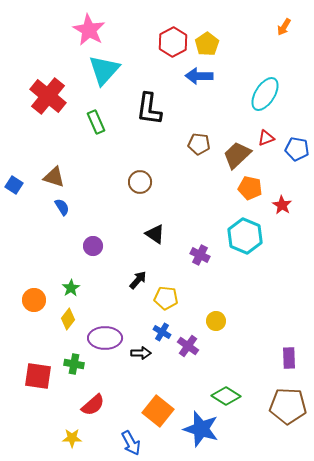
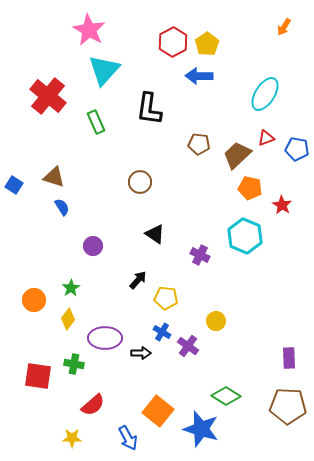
blue arrow at (131, 443): moved 3 px left, 5 px up
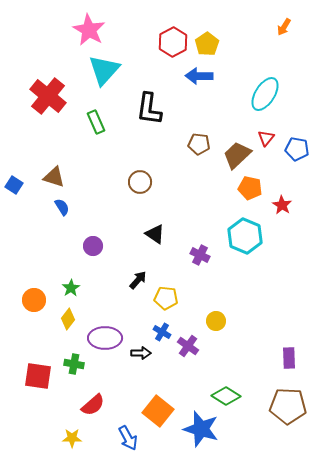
red triangle at (266, 138): rotated 30 degrees counterclockwise
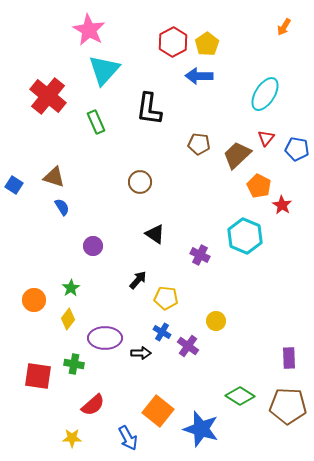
orange pentagon at (250, 188): moved 9 px right, 2 px up; rotated 15 degrees clockwise
green diamond at (226, 396): moved 14 px right
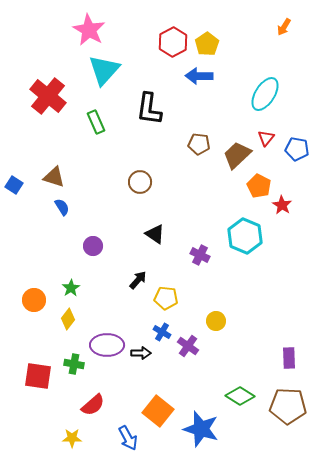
purple ellipse at (105, 338): moved 2 px right, 7 px down
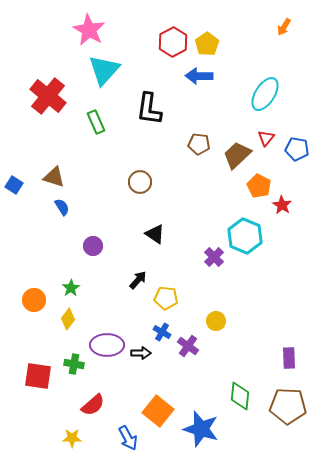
purple cross at (200, 255): moved 14 px right, 2 px down; rotated 18 degrees clockwise
green diamond at (240, 396): rotated 64 degrees clockwise
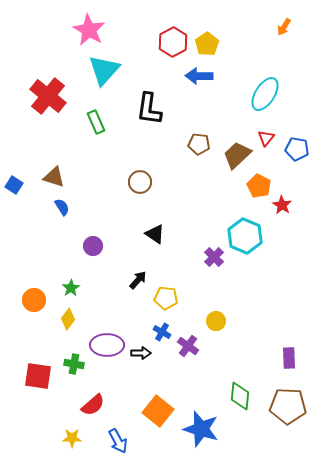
blue arrow at (128, 438): moved 10 px left, 3 px down
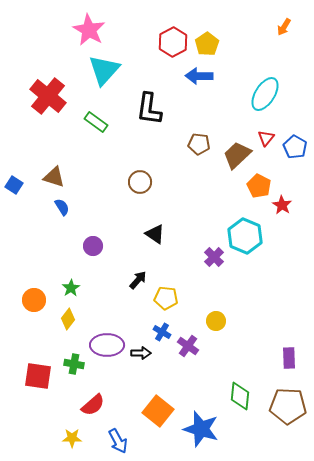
green rectangle at (96, 122): rotated 30 degrees counterclockwise
blue pentagon at (297, 149): moved 2 px left, 2 px up; rotated 20 degrees clockwise
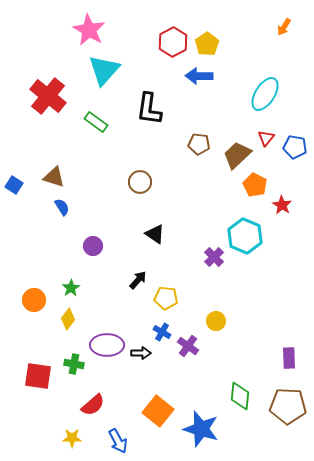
blue pentagon at (295, 147): rotated 20 degrees counterclockwise
orange pentagon at (259, 186): moved 4 px left, 1 px up
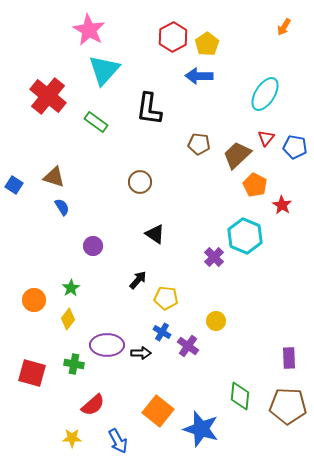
red hexagon at (173, 42): moved 5 px up
red square at (38, 376): moved 6 px left, 3 px up; rotated 8 degrees clockwise
